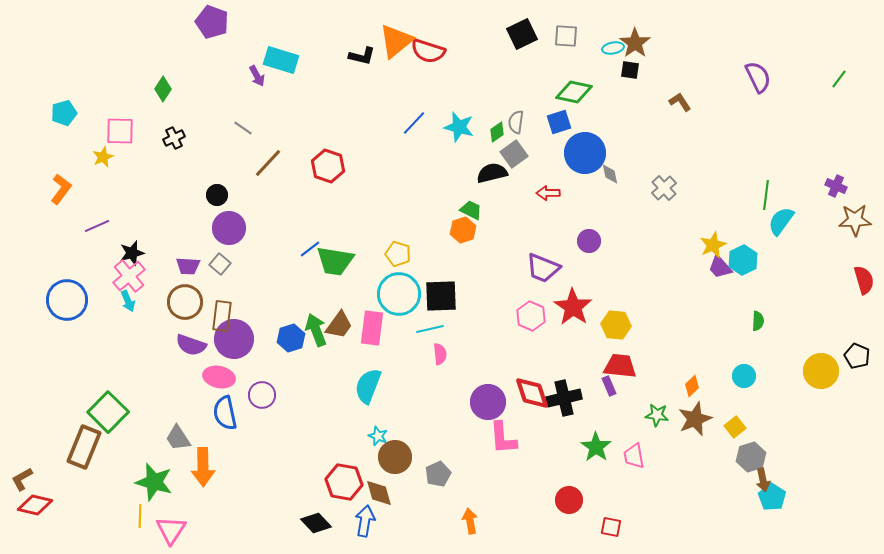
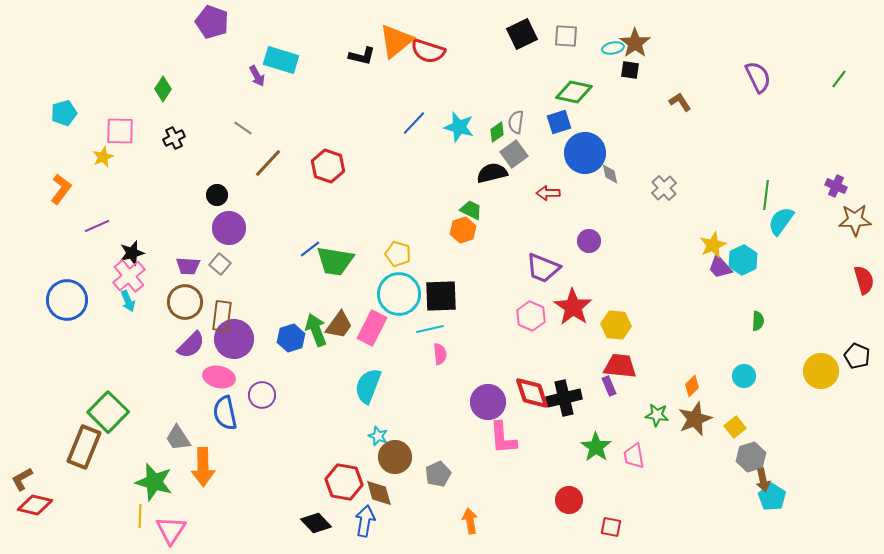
pink rectangle at (372, 328): rotated 20 degrees clockwise
purple semicircle at (191, 345): rotated 64 degrees counterclockwise
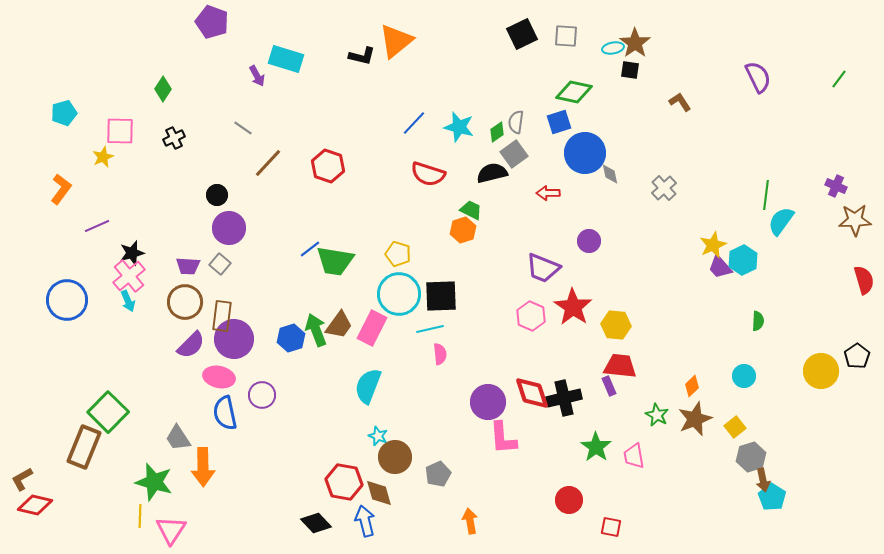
red semicircle at (428, 51): moved 123 px down
cyan rectangle at (281, 60): moved 5 px right, 1 px up
black pentagon at (857, 356): rotated 15 degrees clockwise
green star at (657, 415): rotated 20 degrees clockwise
blue arrow at (365, 521): rotated 24 degrees counterclockwise
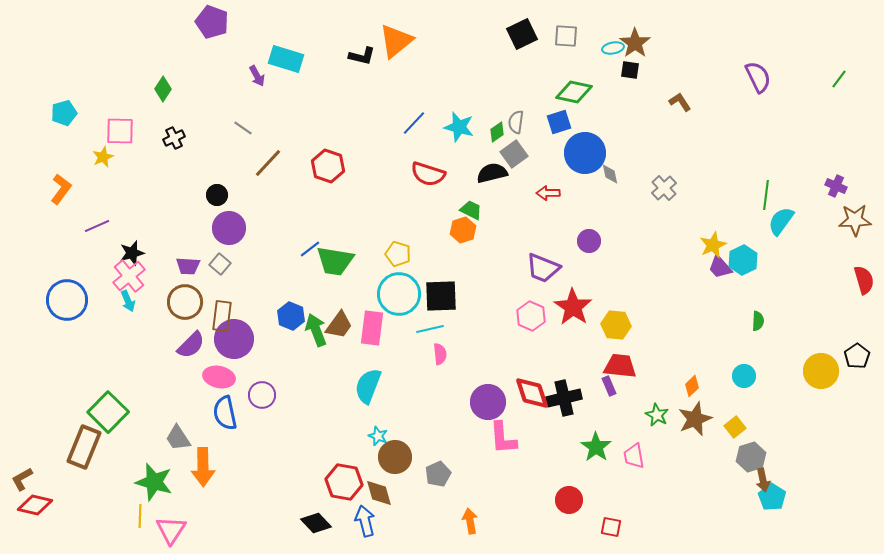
pink rectangle at (372, 328): rotated 20 degrees counterclockwise
blue hexagon at (291, 338): moved 22 px up; rotated 20 degrees counterclockwise
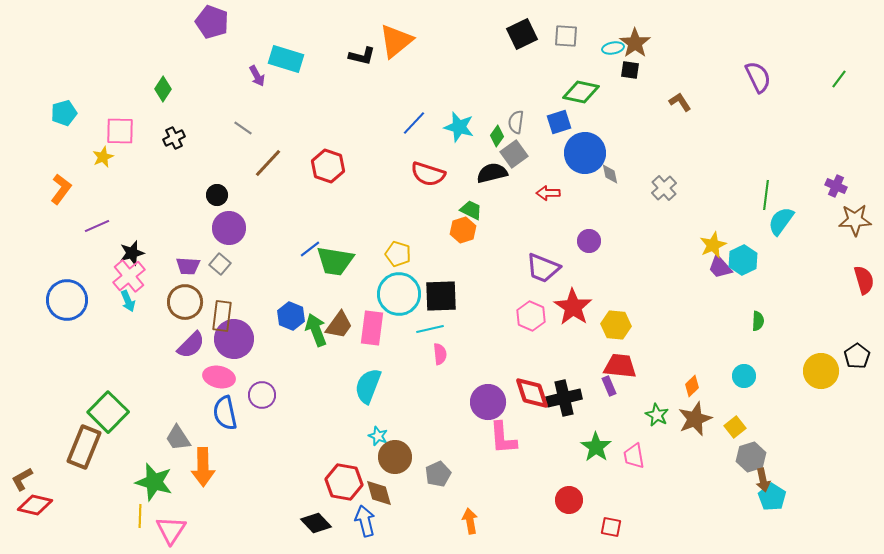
green diamond at (574, 92): moved 7 px right
green diamond at (497, 132): moved 4 px down; rotated 20 degrees counterclockwise
